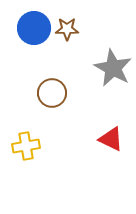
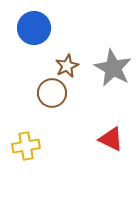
brown star: moved 37 px down; rotated 25 degrees counterclockwise
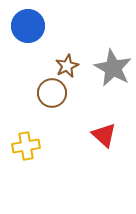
blue circle: moved 6 px left, 2 px up
red triangle: moved 7 px left, 4 px up; rotated 16 degrees clockwise
